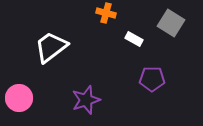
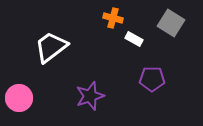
orange cross: moved 7 px right, 5 px down
purple star: moved 4 px right, 4 px up
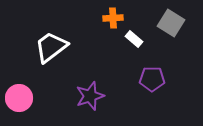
orange cross: rotated 18 degrees counterclockwise
white rectangle: rotated 12 degrees clockwise
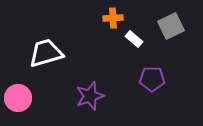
gray square: moved 3 px down; rotated 32 degrees clockwise
white trapezoid: moved 5 px left, 6 px down; rotated 21 degrees clockwise
pink circle: moved 1 px left
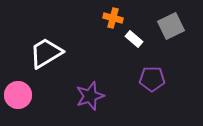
orange cross: rotated 18 degrees clockwise
white trapezoid: rotated 15 degrees counterclockwise
pink circle: moved 3 px up
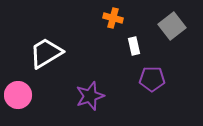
gray square: moved 1 px right; rotated 12 degrees counterclockwise
white rectangle: moved 7 px down; rotated 36 degrees clockwise
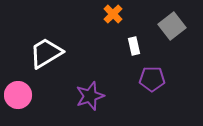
orange cross: moved 4 px up; rotated 30 degrees clockwise
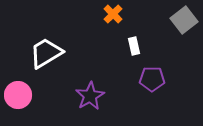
gray square: moved 12 px right, 6 px up
purple star: rotated 12 degrees counterclockwise
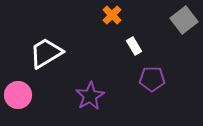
orange cross: moved 1 px left, 1 px down
white rectangle: rotated 18 degrees counterclockwise
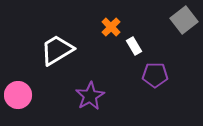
orange cross: moved 1 px left, 12 px down
white trapezoid: moved 11 px right, 3 px up
purple pentagon: moved 3 px right, 4 px up
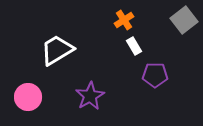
orange cross: moved 13 px right, 7 px up; rotated 12 degrees clockwise
pink circle: moved 10 px right, 2 px down
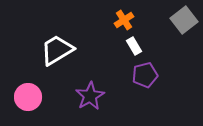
purple pentagon: moved 10 px left; rotated 15 degrees counterclockwise
